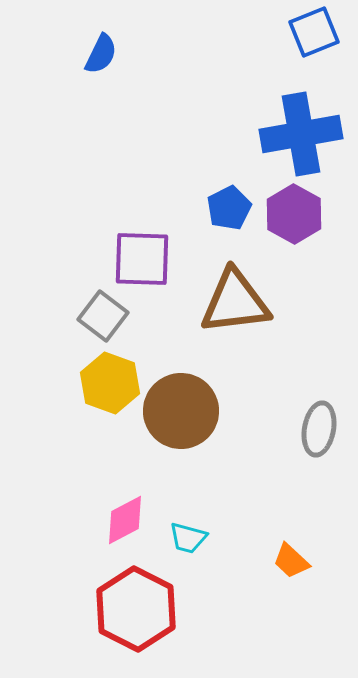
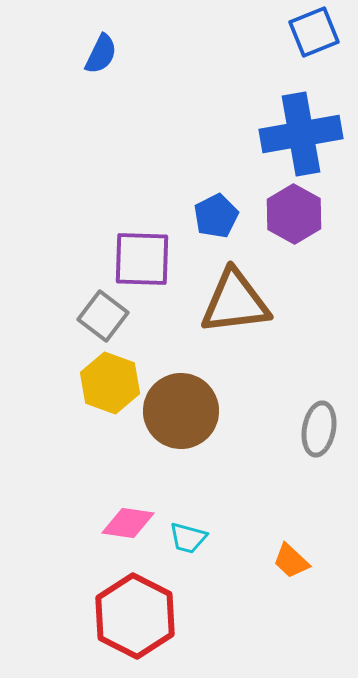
blue pentagon: moved 13 px left, 8 px down
pink diamond: moved 3 px right, 3 px down; rotated 36 degrees clockwise
red hexagon: moved 1 px left, 7 px down
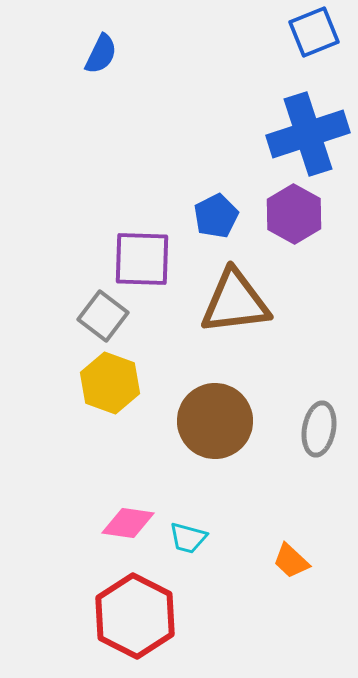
blue cross: moved 7 px right; rotated 8 degrees counterclockwise
brown circle: moved 34 px right, 10 px down
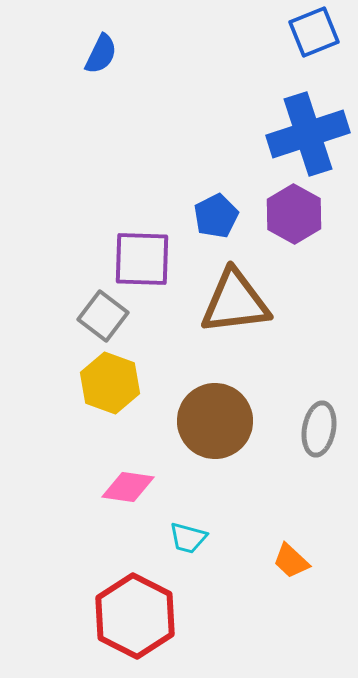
pink diamond: moved 36 px up
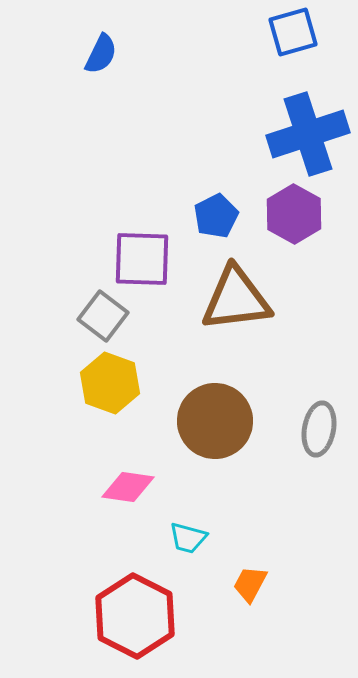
blue square: moved 21 px left; rotated 6 degrees clockwise
brown triangle: moved 1 px right, 3 px up
orange trapezoid: moved 41 px left, 23 px down; rotated 75 degrees clockwise
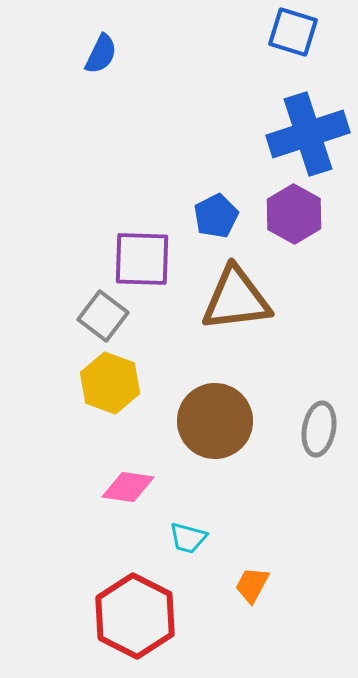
blue square: rotated 33 degrees clockwise
orange trapezoid: moved 2 px right, 1 px down
